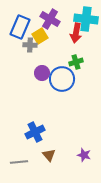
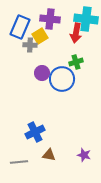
purple cross: rotated 24 degrees counterclockwise
brown triangle: rotated 40 degrees counterclockwise
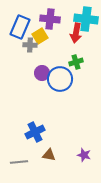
blue circle: moved 2 px left
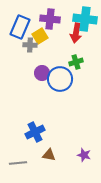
cyan cross: moved 1 px left
gray line: moved 1 px left, 1 px down
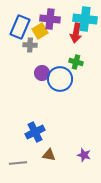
yellow square: moved 5 px up
green cross: rotated 32 degrees clockwise
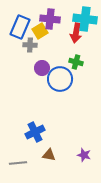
purple circle: moved 5 px up
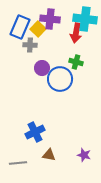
yellow square: moved 2 px left, 2 px up; rotated 14 degrees counterclockwise
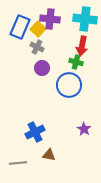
red arrow: moved 6 px right, 13 px down
gray cross: moved 7 px right, 2 px down; rotated 24 degrees clockwise
blue circle: moved 9 px right, 6 px down
purple star: moved 26 px up; rotated 16 degrees clockwise
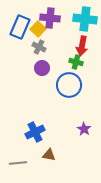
purple cross: moved 1 px up
gray cross: moved 2 px right
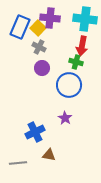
yellow square: moved 1 px up
purple star: moved 19 px left, 11 px up
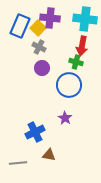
blue rectangle: moved 1 px up
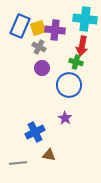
purple cross: moved 5 px right, 12 px down
yellow square: rotated 28 degrees clockwise
